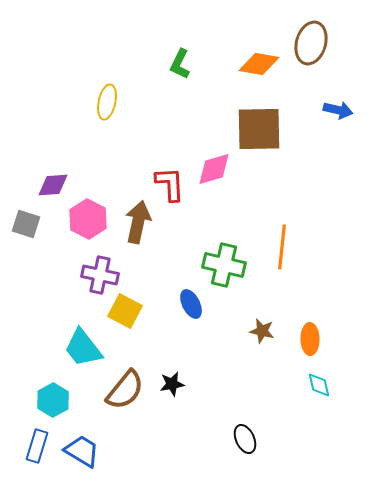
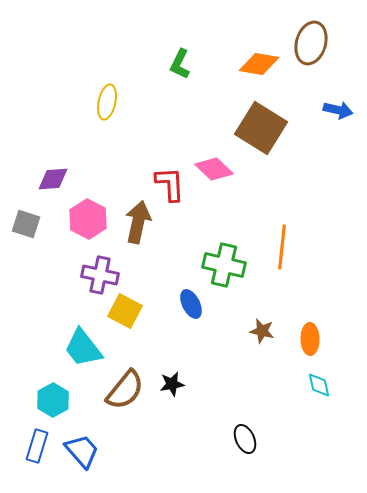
brown square: moved 2 px right, 1 px up; rotated 33 degrees clockwise
pink diamond: rotated 60 degrees clockwise
purple diamond: moved 6 px up
blue trapezoid: rotated 18 degrees clockwise
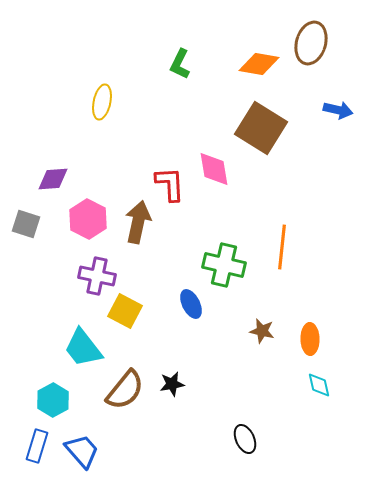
yellow ellipse: moved 5 px left
pink diamond: rotated 36 degrees clockwise
purple cross: moved 3 px left, 1 px down
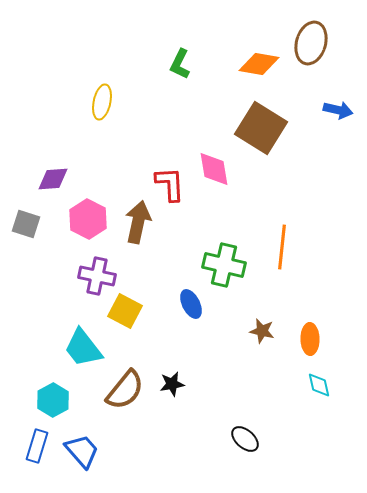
black ellipse: rotated 24 degrees counterclockwise
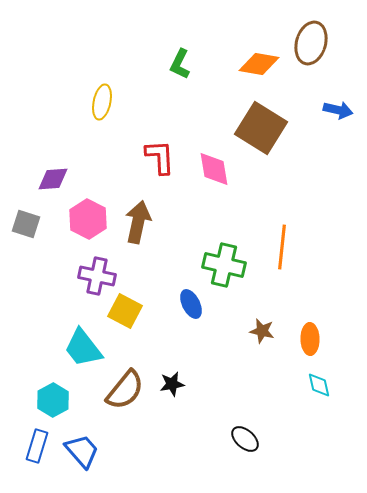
red L-shape: moved 10 px left, 27 px up
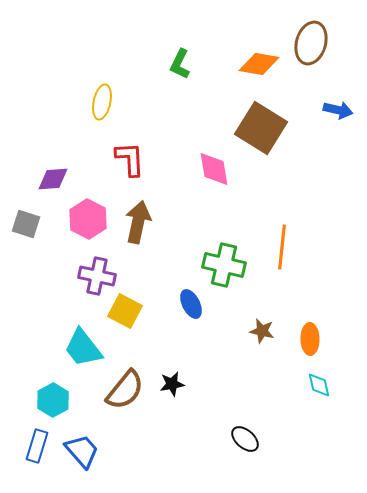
red L-shape: moved 30 px left, 2 px down
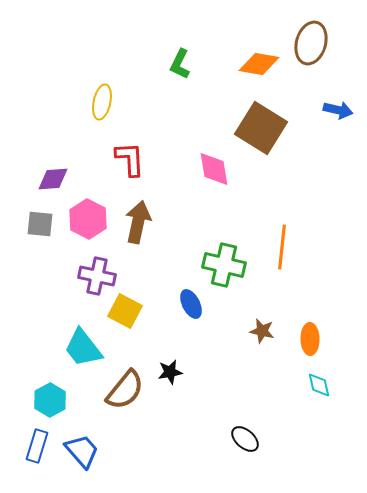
gray square: moved 14 px right; rotated 12 degrees counterclockwise
black star: moved 2 px left, 12 px up
cyan hexagon: moved 3 px left
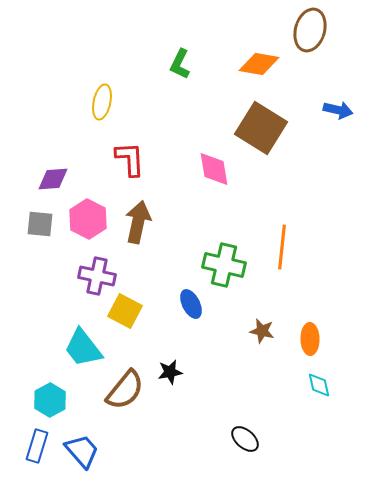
brown ellipse: moved 1 px left, 13 px up
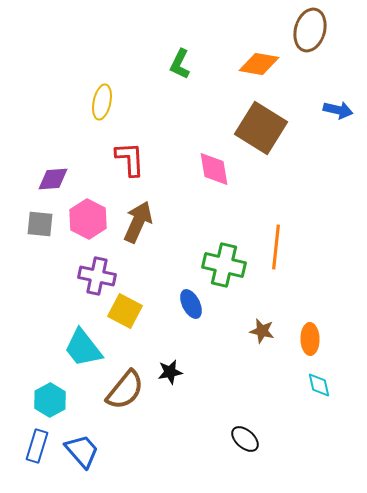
brown arrow: rotated 12 degrees clockwise
orange line: moved 6 px left
